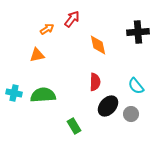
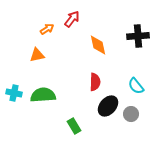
black cross: moved 4 px down
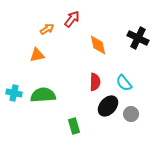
black cross: moved 2 px down; rotated 30 degrees clockwise
cyan semicircle: moved 12 px left, 3 px up
green rectangle: rotated 14 degrees clockwise
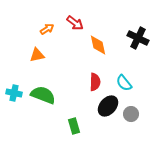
red arrow: moved 3 px right, 4 px down; rotated 90 degrees clockwise
green semicircle: rotated 25 degrees clockwise
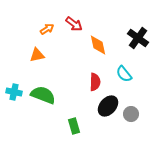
red arrow: moved 1 px left, 1 px down
black cross: rotated 10 degrees clockwise
cyan semicircle: moved 9 px up
cyan cross: moved 1 px up
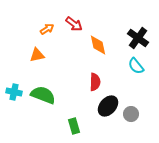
cyan semicircle: moved 12 px right, 8 px up
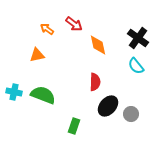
orange arrow: rotated 112 degrees counterclockwise
green rectangle: rotated 35 degrees clockwise
